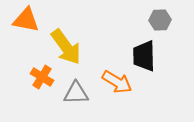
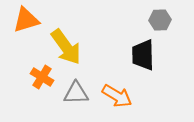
orange triangle: rotated 28 degrees counterclockwise
black trapezoid: moved 1 px left, 1 px up
orange arrow: moved 14 px down
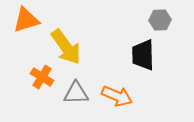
orange arrow: rotated 8 degrees counterclockwise
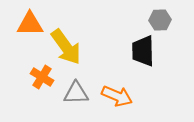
orange triangle: moved 4 px right, 4 px down; rotated 16 degrees clockwise
black trapezoid: moved 4 px up
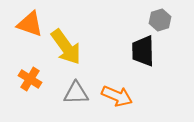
gray hexagon: rotated 15 degrees counterclockwise
orange triangle: rotated 20 degrees clockwise
orange cross: moved 12 px left, 2 px down
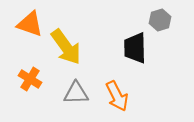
black trapezoid: moved 8 px left, 3 px up
orange arrow: rotated 40 degrees clockwise
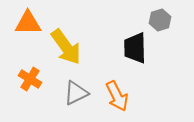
orange triangle: moved 2 px left, 1 px up; rotated 20 degrees counterclockwise
gray triangle: rotated 24 degrees counterclockwise
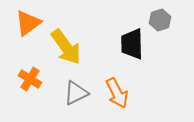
orange triangle: rotated 36 degrees counterclockwise
black trapezoid: moved 3 px left, 4 px up
orange arrow: moved 3 px up
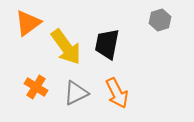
black trapezoid: moved 25 px left; rotated 12 degrees clockwise
orange cross: moved 6 px right, 8 px down
